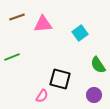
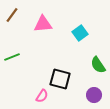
brown line: moved 5 px left, 2 px up; rotated 35 degrees counterclockwise
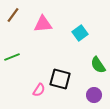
brown line: moved 1 px right
pink semicircle: moved 3 px left, 6 px up
